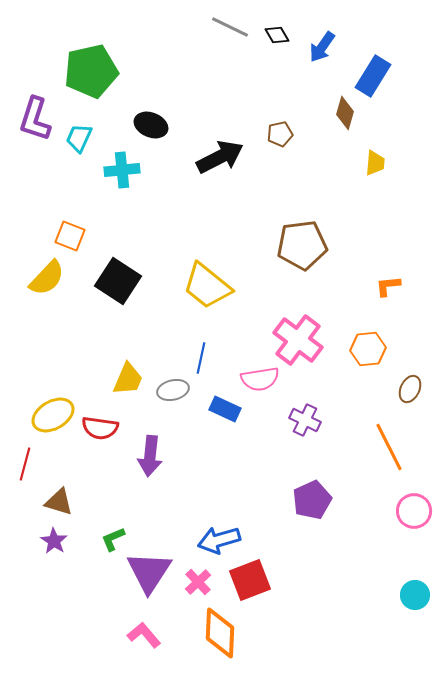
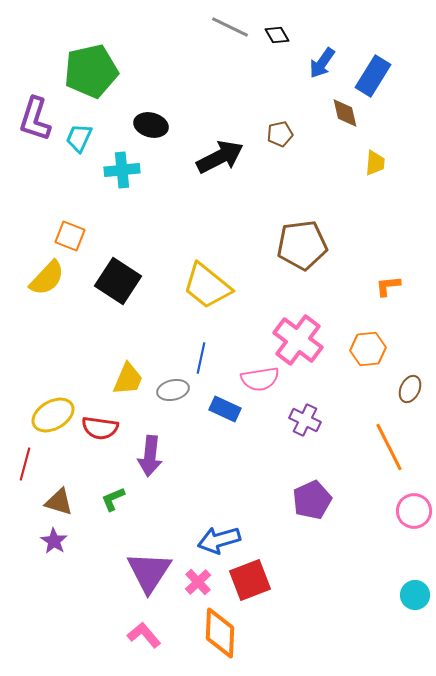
blue arrow at (322, 47): moved 16 px down
brown diamond at (345, 113): rotated 28 degrees counterclockwise
black ellipse at (151, 125): rotated 8 degrees counterclockwise
green L-shape at (113, 539): moved 40 px up
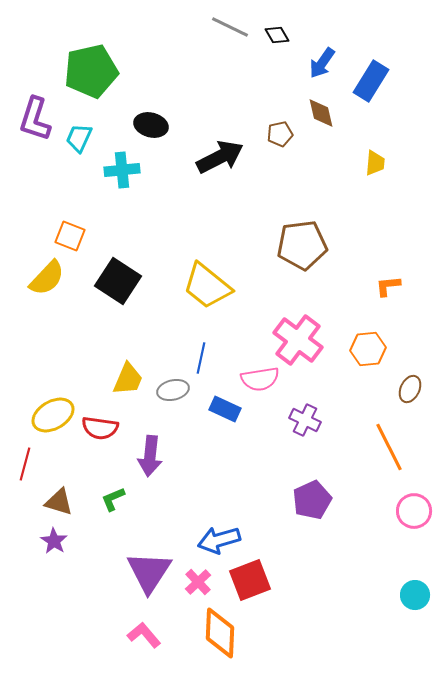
blue rectangle at (373, 76): moved 2 px left, 5 px down
brown diamond at (345, 113): moved 24 px left
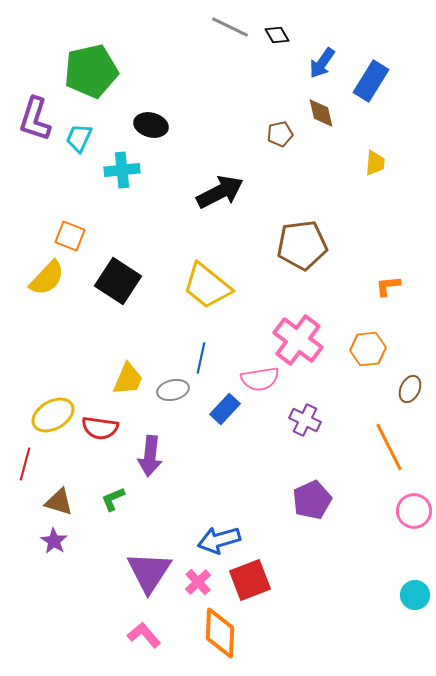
black arrow at (220, 157): moved 35 px down
blue rectangle at (225, 409): rotated 72 degrees counterclockwise
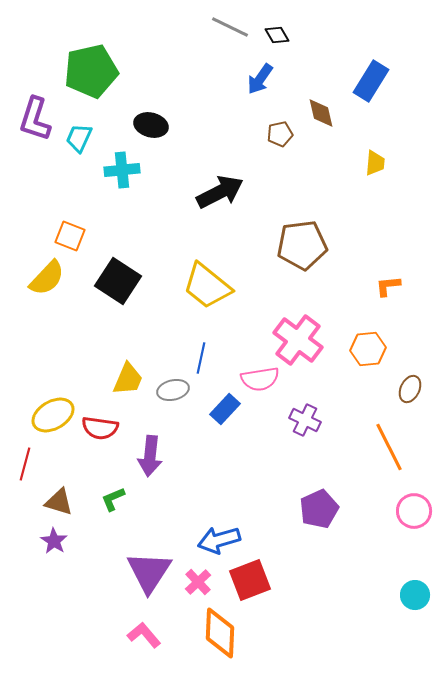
blue arrow at (322, 63): moved 62 px left, 16 px down
purple pentagon at (312, 500): moved 7 px right, 9 px down
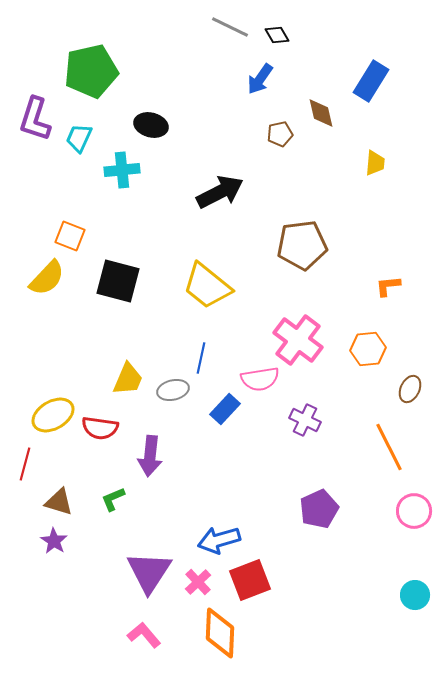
black square at (118, 281): rotated 18 degrees counterclockwise
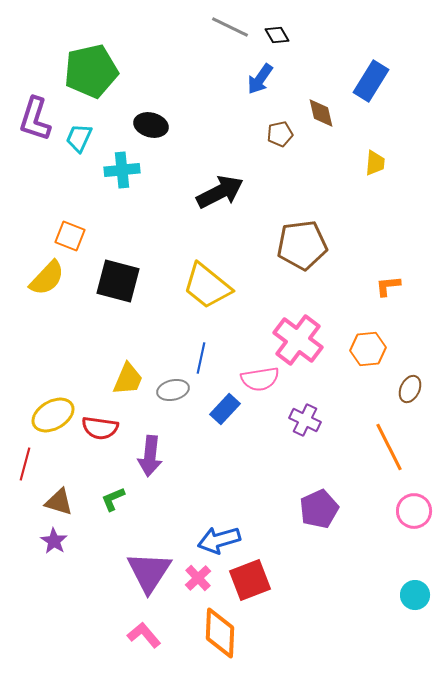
pink cross at (198, 582): moved 4 px up
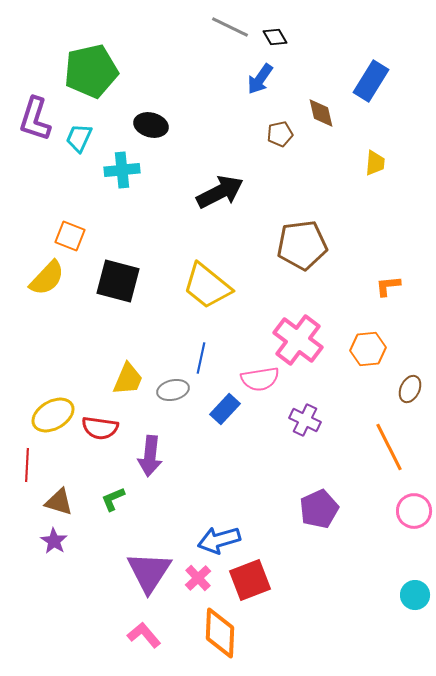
black diamond at (277, 35): moved 2 px left, 2 px down
red line at (25, 464): moved 2 px right, 1 px down; rotated 12 degrees counterclockwise
